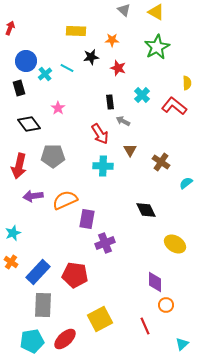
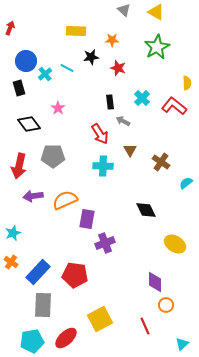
cyan cross at (142, 95): moved 3 px down
red ellipse at (65, 339): moved 1 px right, 1 px up
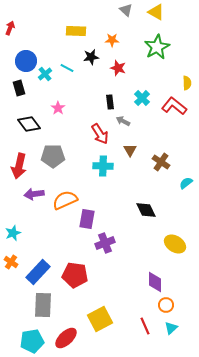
gray triangle at (124, 10): moved 2 px right
purple arrow at (33, 196): moved 1 px right, 2 px up
cyan triangle at (182, 344): moved 11 px left, 16 px up
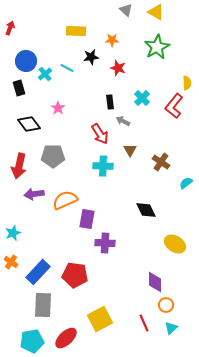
red L-shape at (174, 106): rotated 90 degrees counterclockwise
purple cross at (105, 243): rotated 24 degrees clockwise
red line at (145, 326): moved 1 px left, 3 px up
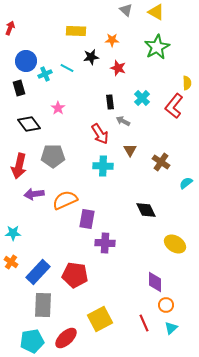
cyan cross at (45, 74): rotated 16 degrees clockwise
cyan star at (13, 233): rotated 21 degrees clockwise
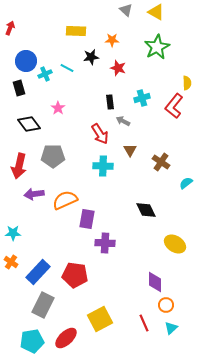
cyan cross at (142, 98): rotated 28 degrees clockwise
gray rectangle at (43, 305): rotated 25 degrees clockwise
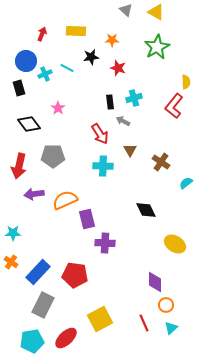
red arrow at (10, 28): moved 32 px right, 6 px down
yellow semicircle at (187, 83): moved 1 px left, 1 px up
cyan cross at (142, 98): moved 8 px left
purple rectangle at (87, 219): rotated 24 degrees counterclockwise
